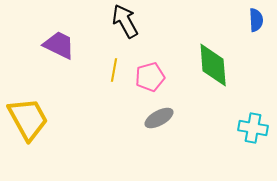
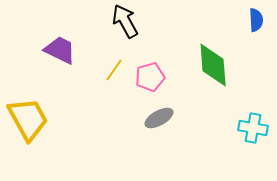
purple trapezoid: moved 1 px right, 5 px down
yellow line: rotated 25 degrees clockwise
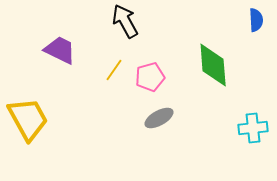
cyan cross: rotated 16 degrees counterclockwise
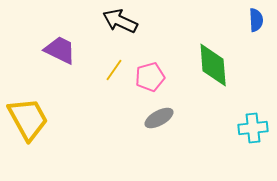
black arrow: moved 5 px left; rotated 36 degrees counterclockwise
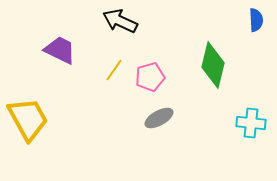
green diamond: rotated 18 degrees clockwise
cyan cross: moved 2 px left, 5 px up; rotated 12 degrees clockwise
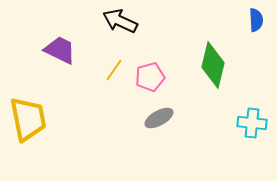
yellow trapezoid: rotated 18 degrees clockwise
cyan cross: moved 1 px right
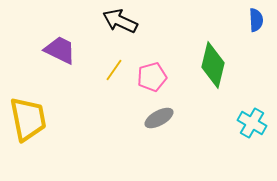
pink pentagon: moved 2 px right
cyan cross: rotated 24 degrees clockwise
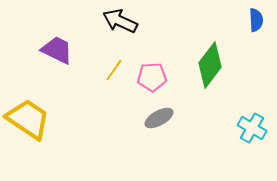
purple trapezoid: moved 3 px left
green diamond: moved 3 px left; rotated 24 degrees clockwise
pink pentagon: rotated 12 degrees clockwise
yellow trapezoid: rotated 45 degrees counterclockwise
cyan cross: moved 5 px down
